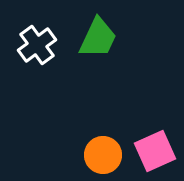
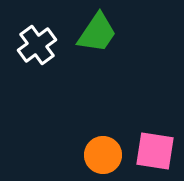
green trapezoid: moved 1 px left, 5 px up; rotated 9 degrees clockwise
pink square: rotated 33 degrees clockwise
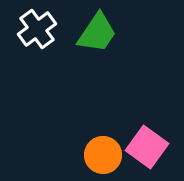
white cross: moved 16 px up
pink square: moved 8 px left, 4 px up; rotated 27 degrees clockwise
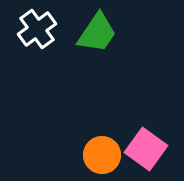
pink square: moved 1 px left, 2 px down
orange circle: moved 1 px left
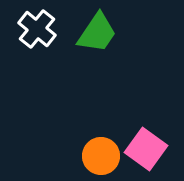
white cross: rotated 15 degrees counterclockwise
orange circle: moved 1 px left, 1 px down
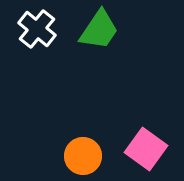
green trapezoid: moved 2 px right, 3 px up
orange circle: moved 18 px left
